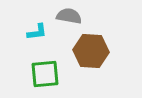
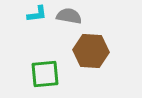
cyan L-shape: moved 18 px up
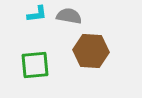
green square: moved 10 px left, 9 px up
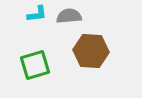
gray semicircle: rotated 15 degrees counterclockwise
green square: rotated 12 degrees counterclockwise
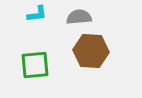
gray semicircle: moved 10 px right, 1 px down
green square: rotated 12 degrees clockwise
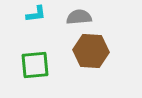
cyan L-shape: moved 1 px left
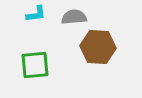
gray semicircle: moved 5 px left
brown hexagon: moved 7 px right, 4 px up
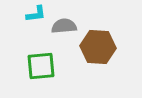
gray semicircle: moved 10 px left, 9 px down
green square: moved 6 px right, 1 px down
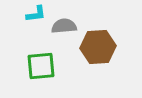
brown hexagon: rotated 8 degrees counterclockwise
